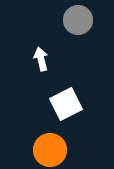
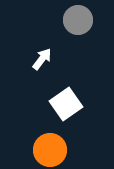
white arrow: moved 1 px right; rotated 50 degrees clockwise
white square: rotated 8 degrees counterclockwise
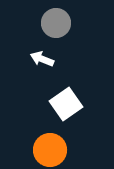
gray circle: moved 22 px left, 3 px down
white arrow: rotated 105 degrees counterclockwise
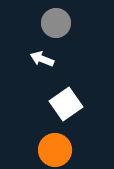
orange circle: moved 5 px right
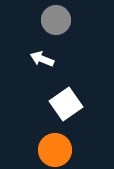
gray circle: moved 3 px up
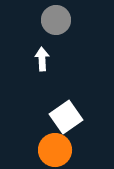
white arrow: rotated 65 degrees clockwise
white square: moved 13 px down
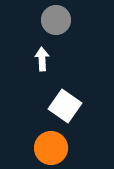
white square: moved 1 px left, 11 px up; rotated 20 degrees counterclockwise
orange circle: moved 4 px left, 2 px up
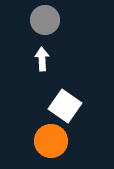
gray circle: moved 11 px left
orange circle: moved 7 px up
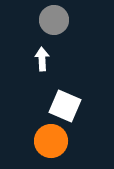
gray circle: moved 9 px right
white square: rotated 12 degrees counterclockwise
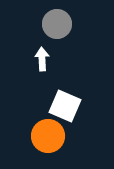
gray circle: moved 3 px right, 4 px down
orange circle: moved 3 px left, 5 px up
